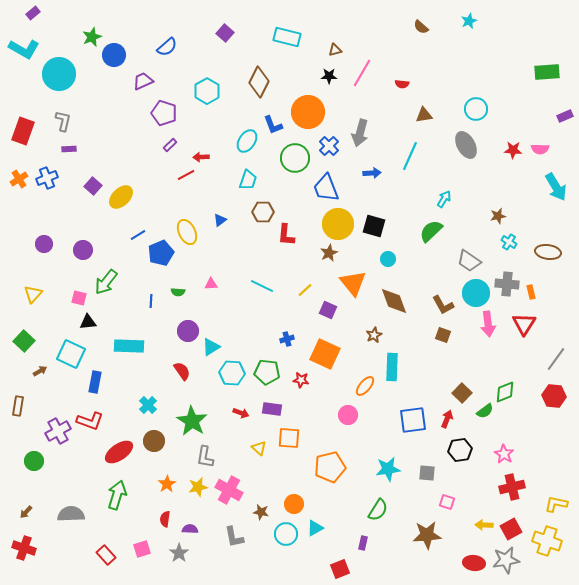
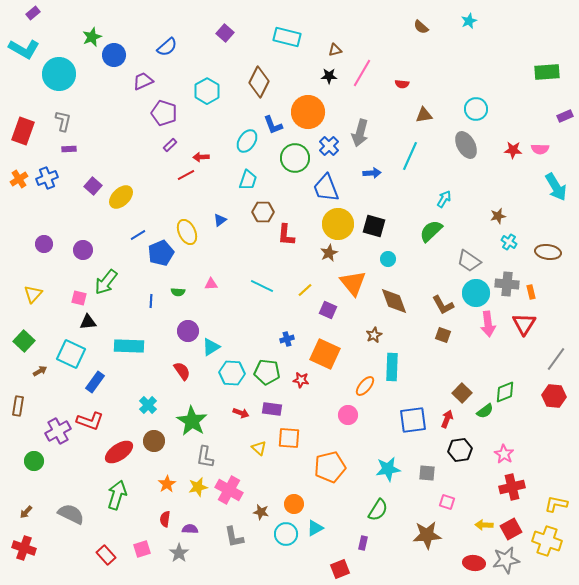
blue rectangle at (95, 382): rotated 25 degrees clockwise
gray semicircle at (71, 514): rotated 28 degrees clockwise
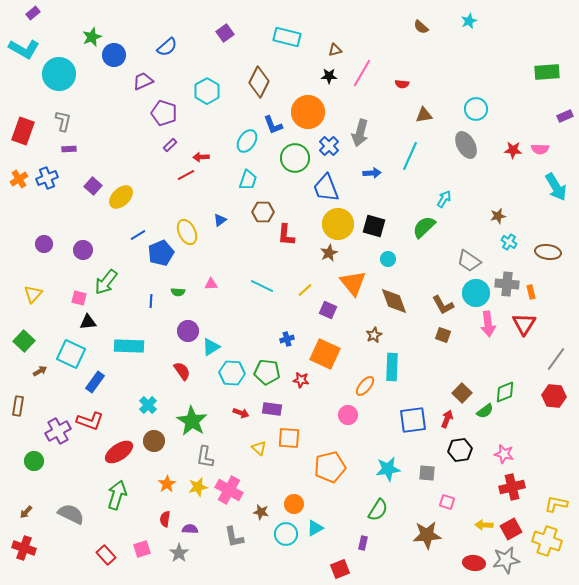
purple square at (225, 33): rotated 12 degrees clockwise
green semicircle at (431, 231): moved 7 px left, 4 px up
pink star at (504, 454): rotated 18 degrees counterclockwise
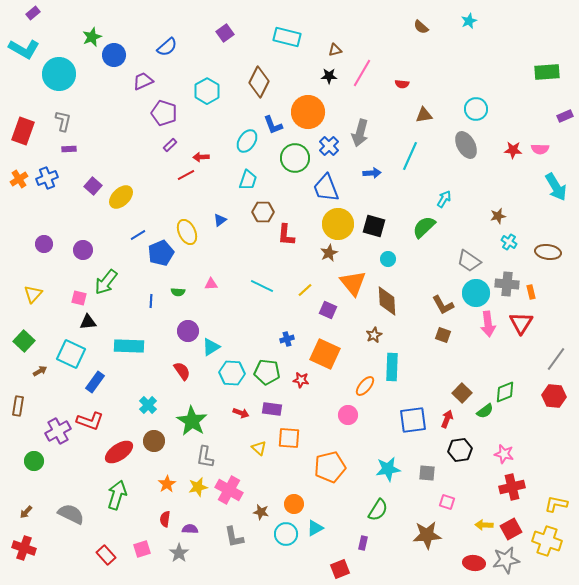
brown diamond at (394, 301): moved 7 px left; rotated 16 degrees clockwise
red triangle at (524, 324): moved 3 px left, 1 px up
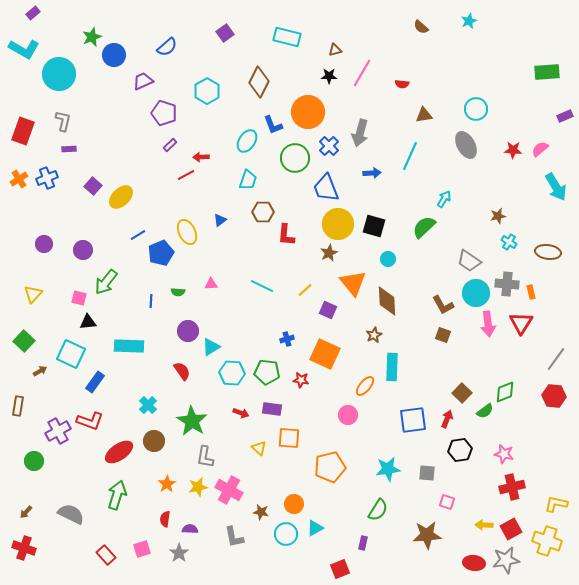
pink semicircle at (540, 149): rotated 138 degrees clockwise
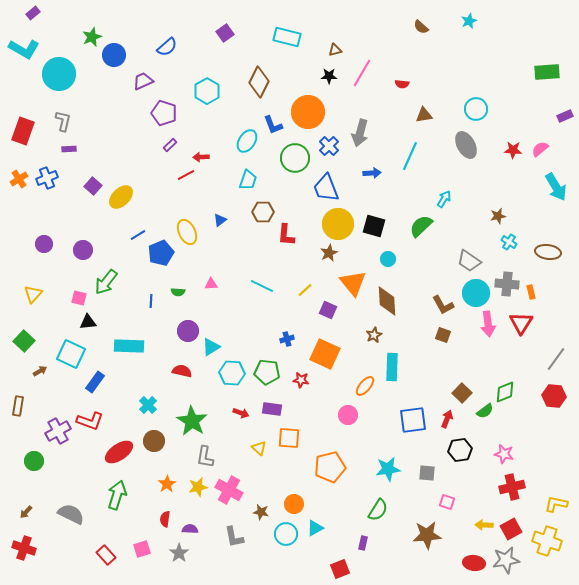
green semicircle at (424, 227): moved 3 px left, 1 px up
red semicircle at (182, 371): rotated 42 degrees counterclockwise
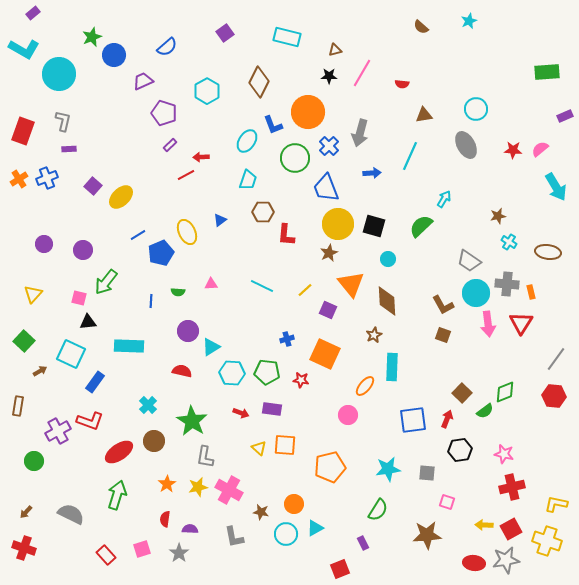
orange triangle at (353, 283): moved 2 px left, 1 px down
orange square at (289, 438): moved 4 px left, 7 px down
purple rectangle at (363, 543): rotated 40 degrees counterclockwise
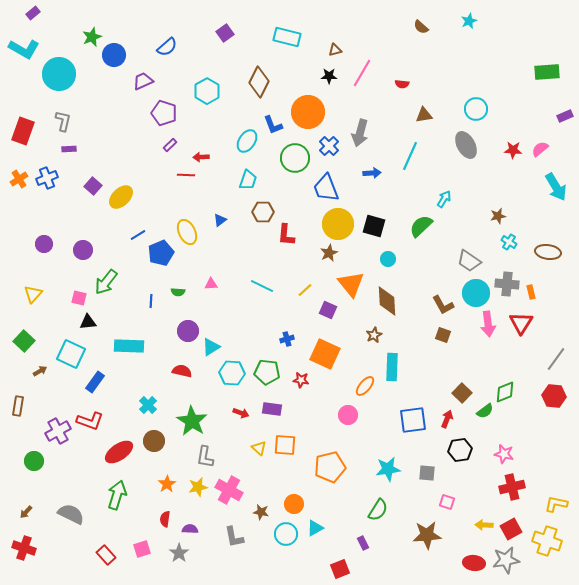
red line at (186, 175): rotated 30 degrees clockwise
